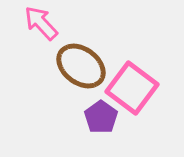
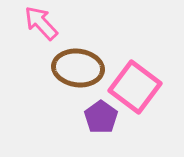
brown ellipse: moved 3 px left, 2 px down; rotated 30 degrees counterclockwise
pink square: moved 3 px right, 1 px up
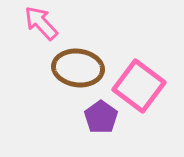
pink square: moved 4 px right, 1 px up
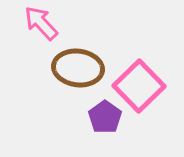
pink square: rotated 9 degrees clockwise
purple pentagon: moved 4 px right
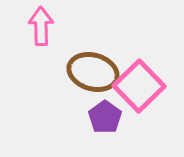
pink arrow: moved 3 px down; rotated 42 degrees clockwise
brown ellipse: moved 15 px right, 4 px down; rotated 9 degrees clockwise
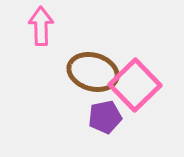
pink square: moved 4 px left, 1 px up
purple pentagon: rotated 24 degrees clockwise
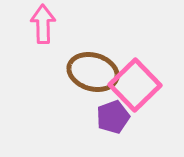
pink arrow: moved 2 px right, 2 px up
purple pentagon: moved 8 px right; rotated 8 degrees counterclockwise
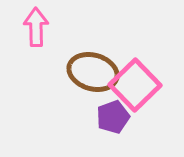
pink arrow: moved 7 px left, 3 px down
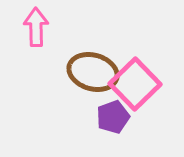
pink square: moved 1 px up
